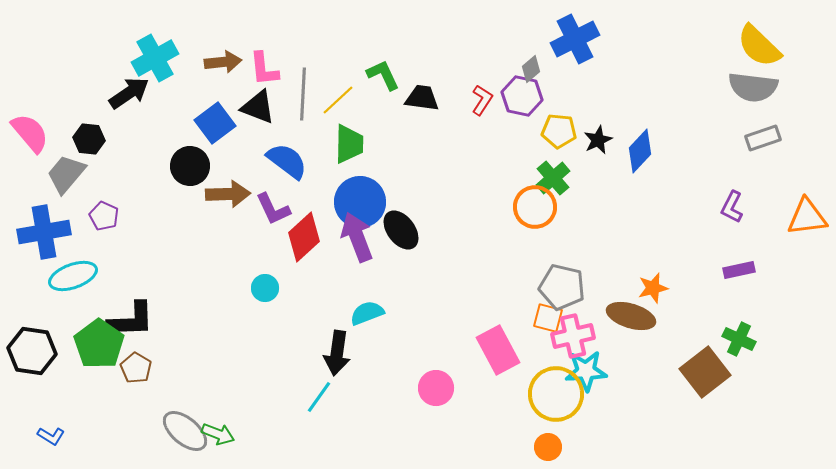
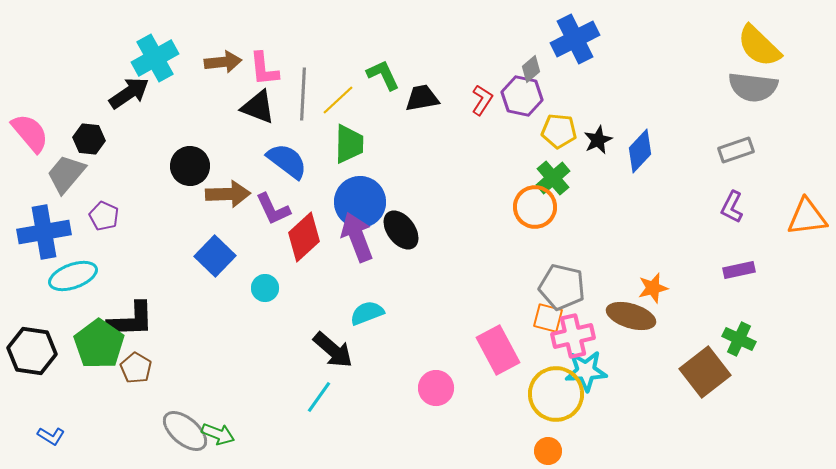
black trapezoid at (422, 98): rotated 18 degrees counterclockwise
blue square at (215, 123): moved 133 px down; rotated 9 degrees counterclockwise
gray rectangle at (763, 138): moved 27 px left, 12 px down
black arrow at (337, 353): moved 4 px left, 3 px up; rotated 57 degrees counterclockwise
orange circle at (548, 447): moved 4 px down
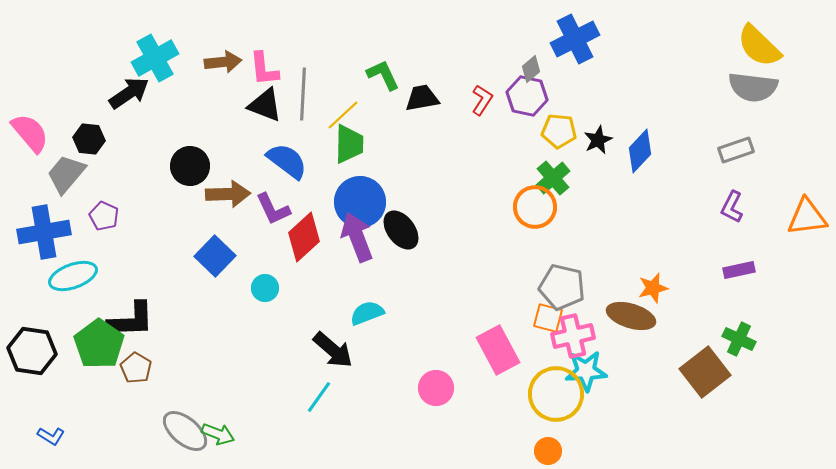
purple hexagon at (522, 96): moved 5 px right
yellow line at (338, 100): moved 5 px right, 15 px down
black triangle at (258, 107): moved 7 px right, 2 px up
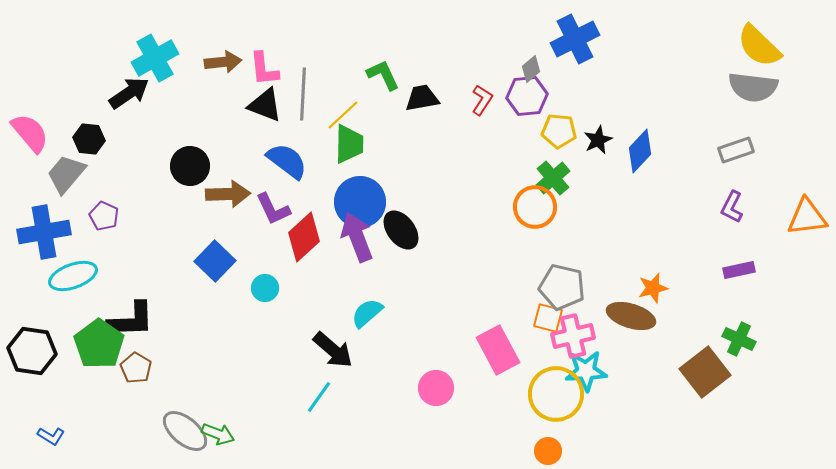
purple hexagon at (527, 96): rotated 18 degrees counterclockwise
blue square at (215, 256): moved 5 px down
cyan semicircle at (367, 313): rotated 20 degrees counterclockwise
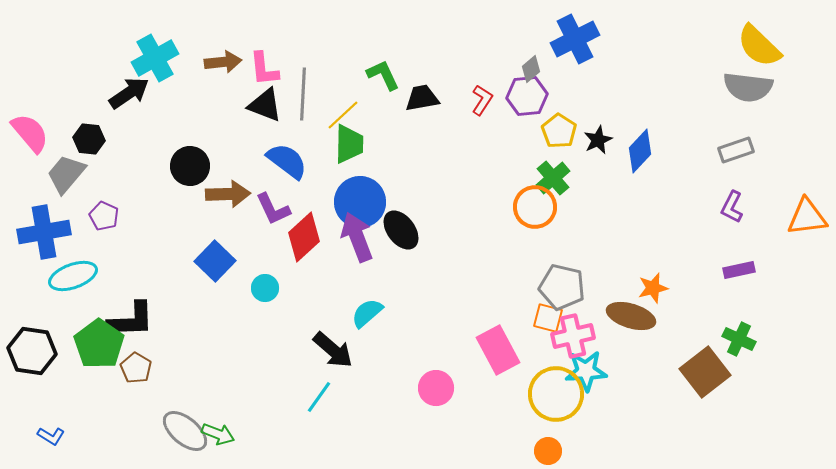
gray semicircle at (753, 87): moved 5 px left
yellow pentagon at (559, 131): rotated 28 degrees clockwise
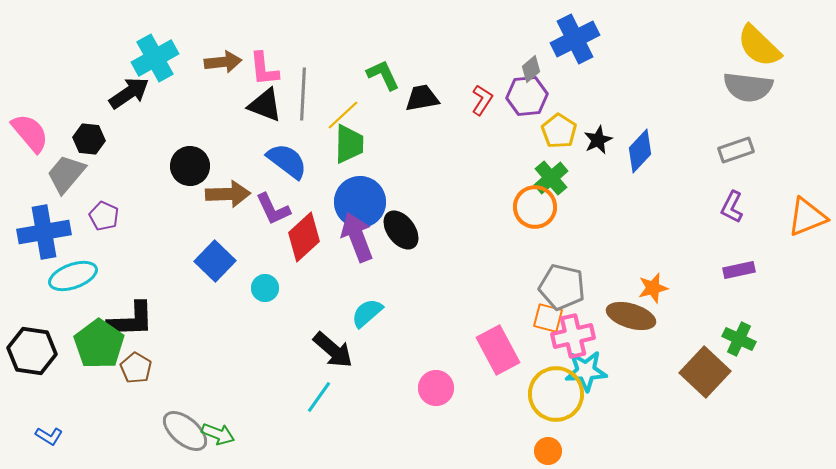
green cross at (553, 178): moved 2 px left
orange triangle at (807, 217): rotated 15 degrees counterclockwise
brown square at (705, 372): rotated 9 degrees counterclockwise
blue L-shape at (51, 436): moved 2 px left
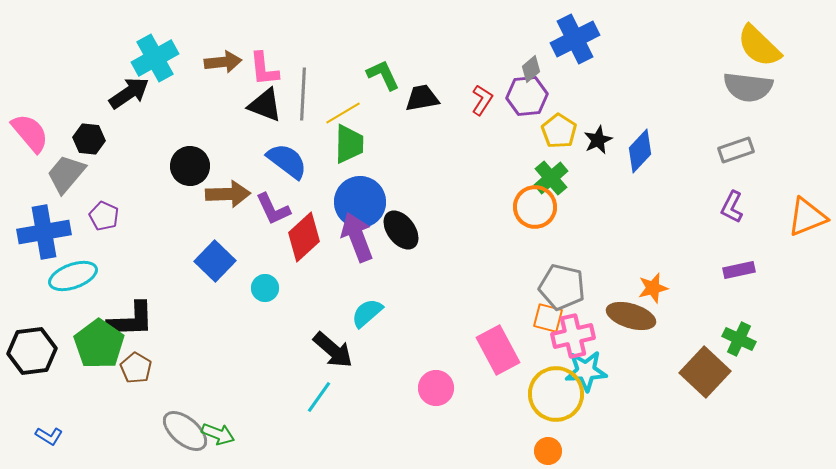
yellow line at (343, 115): moved 2 px up; rotated 12 degrees clockwise
black hexagon at (32, 351): rotated 15 degrees counterclockwise
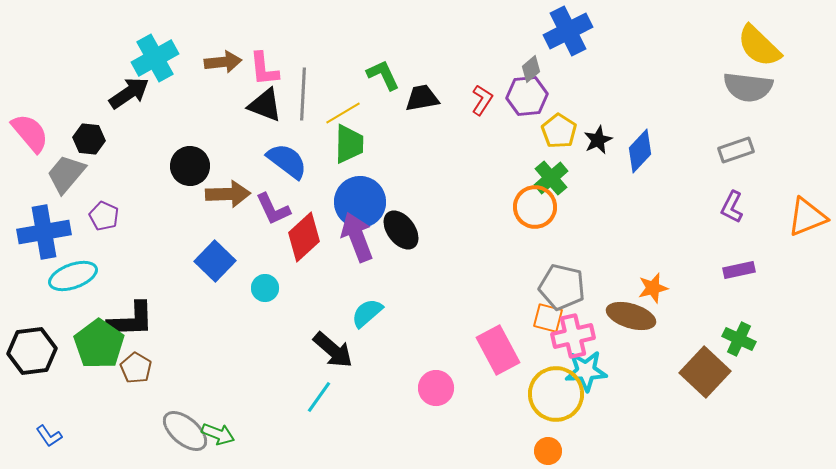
blue cross at (575, 39): moved 7 px left, 8 px up
blue L-shape at (49, 436): rotated 24 degrees clockwise
